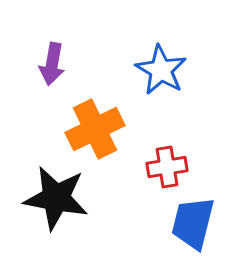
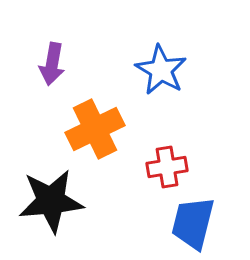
black star: moved 5 px left, 3 px down; rotated 16 degrees counterclockwise
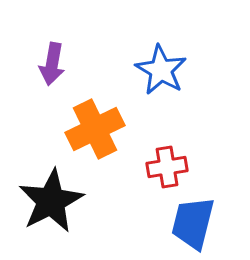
black star: rotated 22 degrees counterclockwise
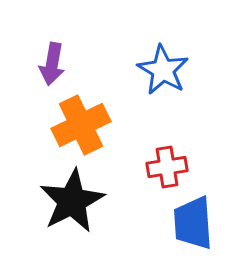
blue star: moved 2 px right
orange cross: moved 14 px left, 4 px up
black star: moved 21 px right
blue trapezoid: rotated 18 degrees counterclockwise
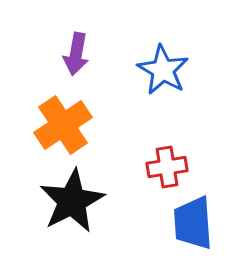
purple arrow: moved 24 px right, 10 px up
orange cross: moved 18 px left; rotated 8 degrees counterclockwise
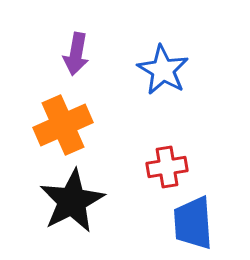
orange cross: rotated 10 degrees clockwise
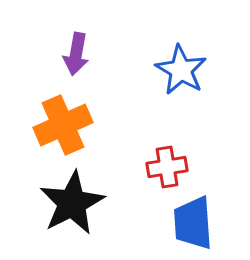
blue star: moved 18 px right
black star: moved 2 px down
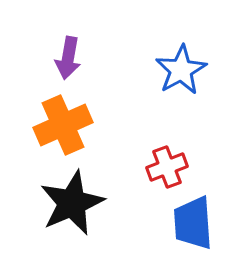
purple arrow: moved 8 px left, 4 px down
blue star: rotated 12 degrees clockwise
red cross: rotated 12 degrees counterclockwise
black star: rotated 4 degrees clockwise
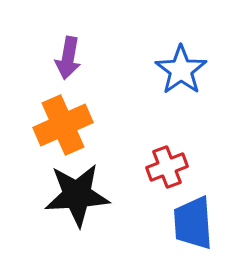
blue star: rotated 6 degrees counterclockwise
black star: moved 5 px right, 8 px up; rotated 20 degrees clockwise
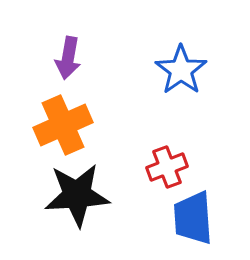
blue trapezoid: moved 5 px up
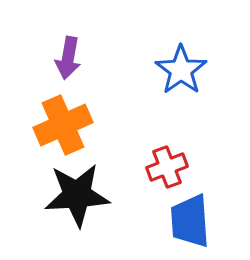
blue trapezoid: moved 3 px left, 3 px down
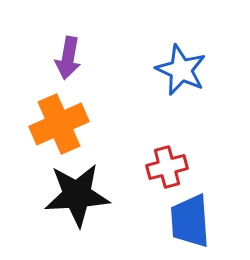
blue star: rotated 12 degrees counterclockwise
orange cross: moved 4 px left, 1 px up
red cross: rotated 6 degrees clockwise
